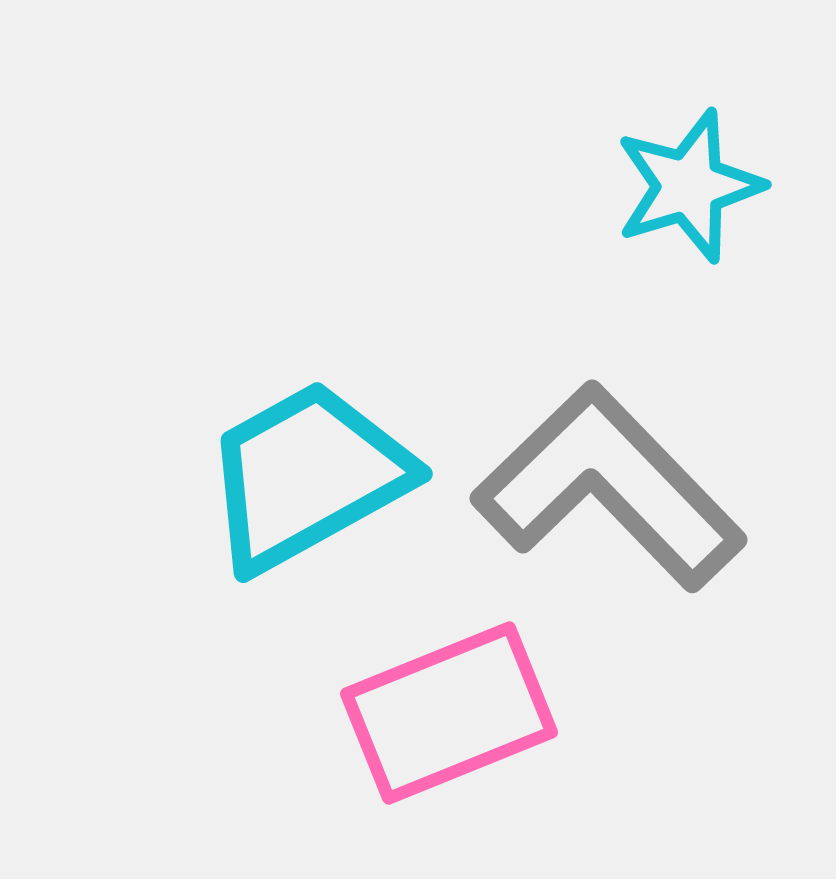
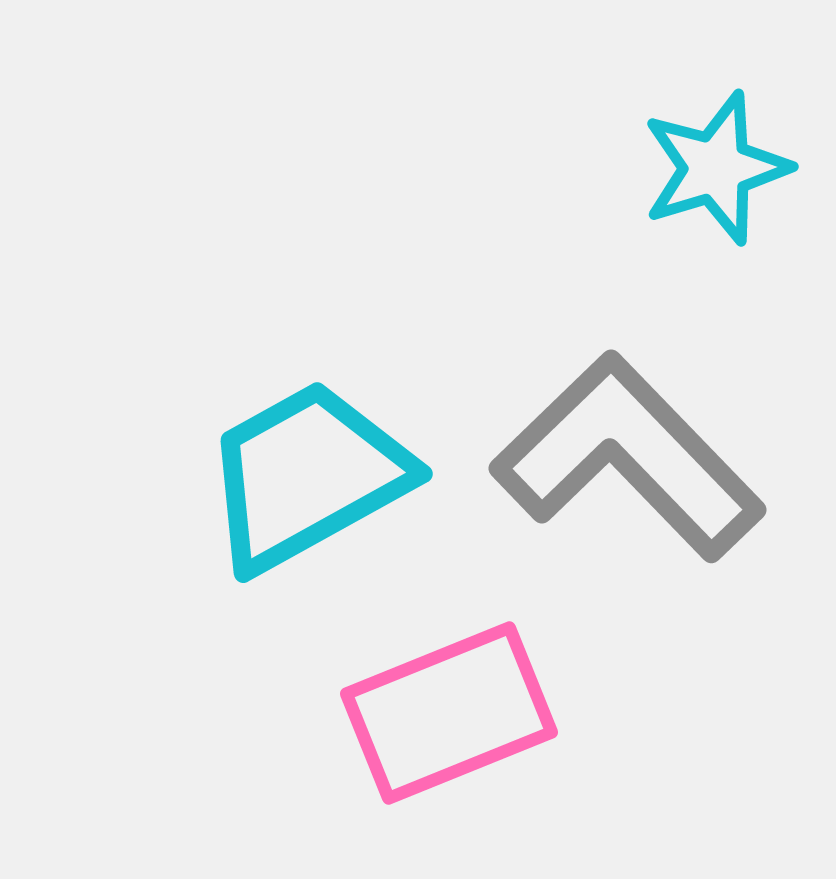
cyan star: moved 27 px right, 18 px up
gray L-shape: moved 19 px right, 30 px up
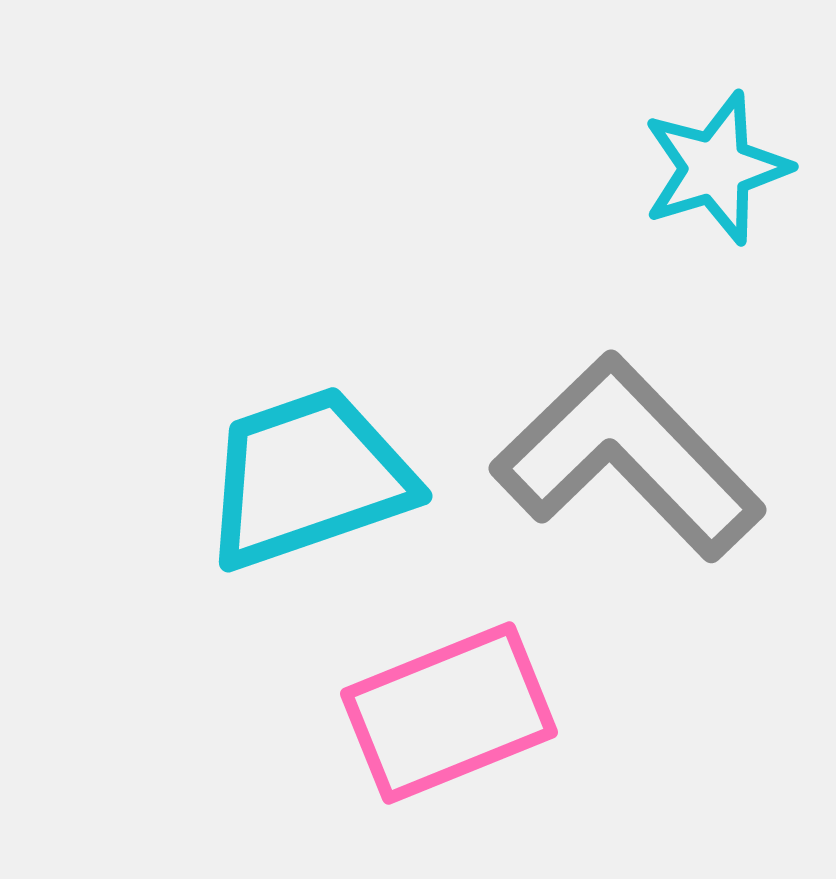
cyan trapezoid: moved 1 px right, 2 px down; rotated 10 degrees clockwise
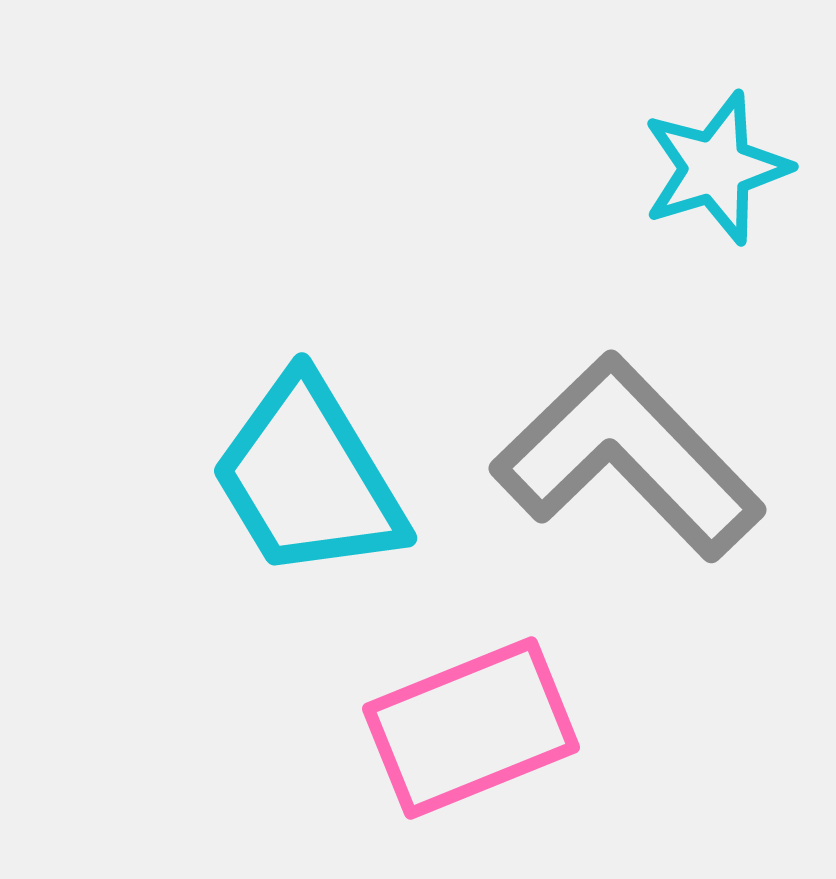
cyan trapezoid: rotated 102 degrees counterclockwise
pink rectangle: moved 22 px right, 15 px down
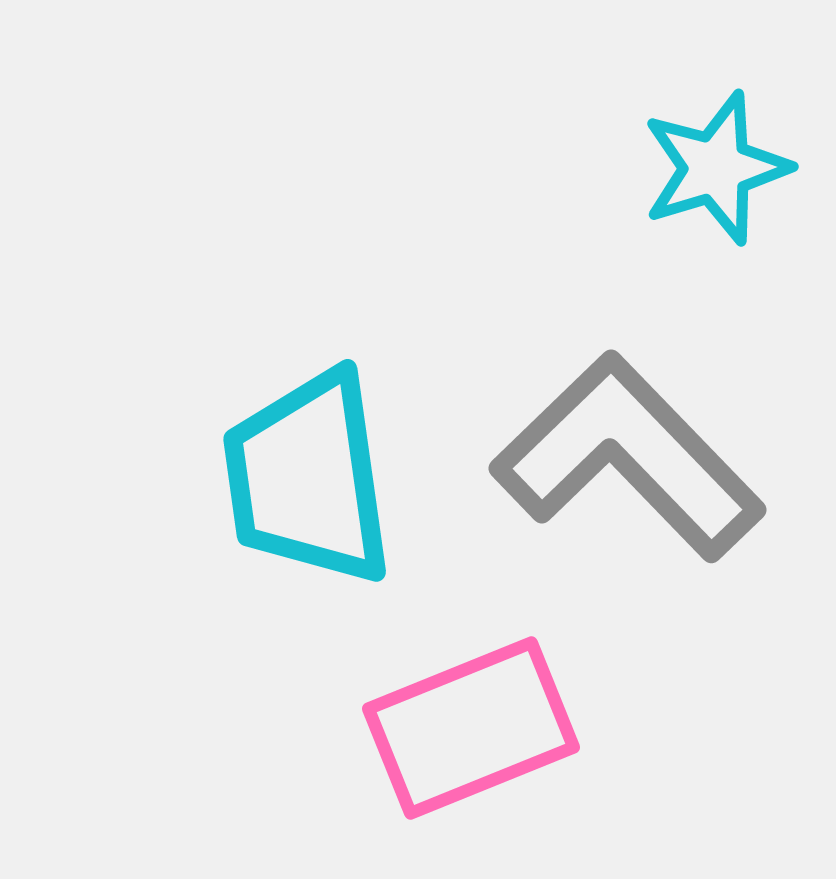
cyan trapezoid: rotated 23 degrees clockwise
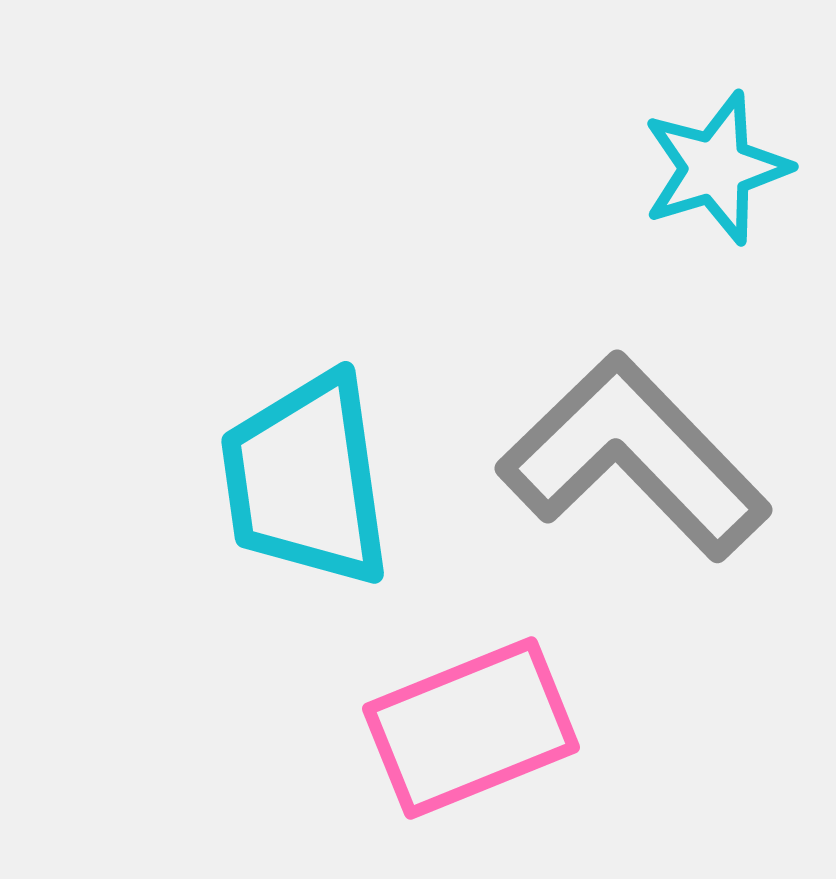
gray L-shape: moved 6 px right
cyan trapezoid: moved 2 px left, 2 px down
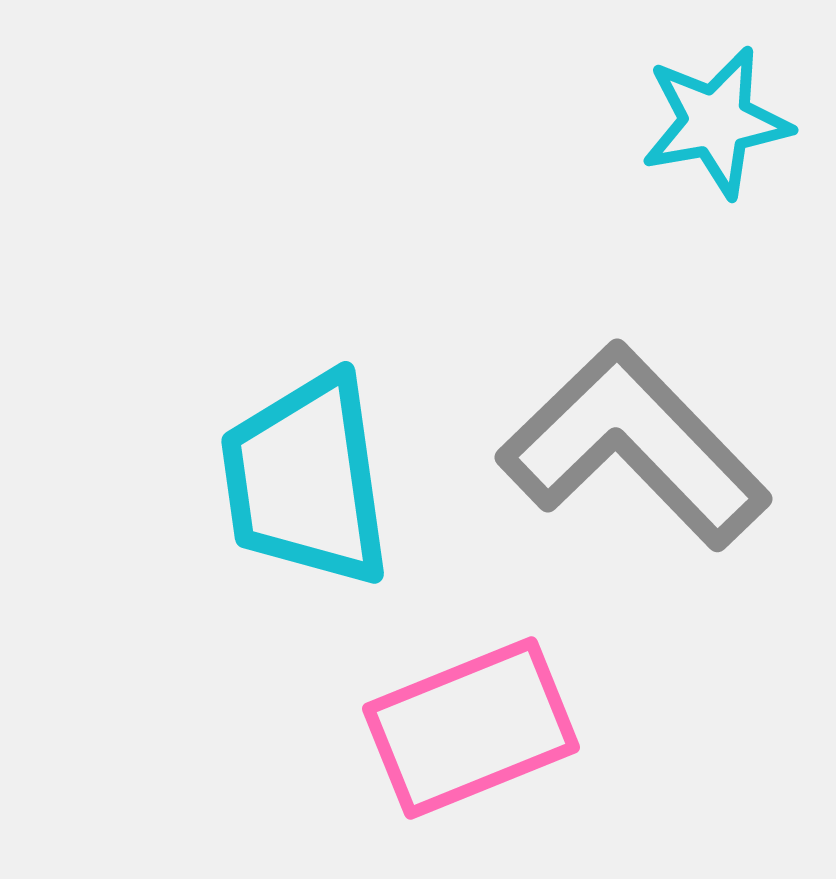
cyan star: moved 46 px up; rotated 7 degrees clockwise
gray L-shape: moved 11 px up
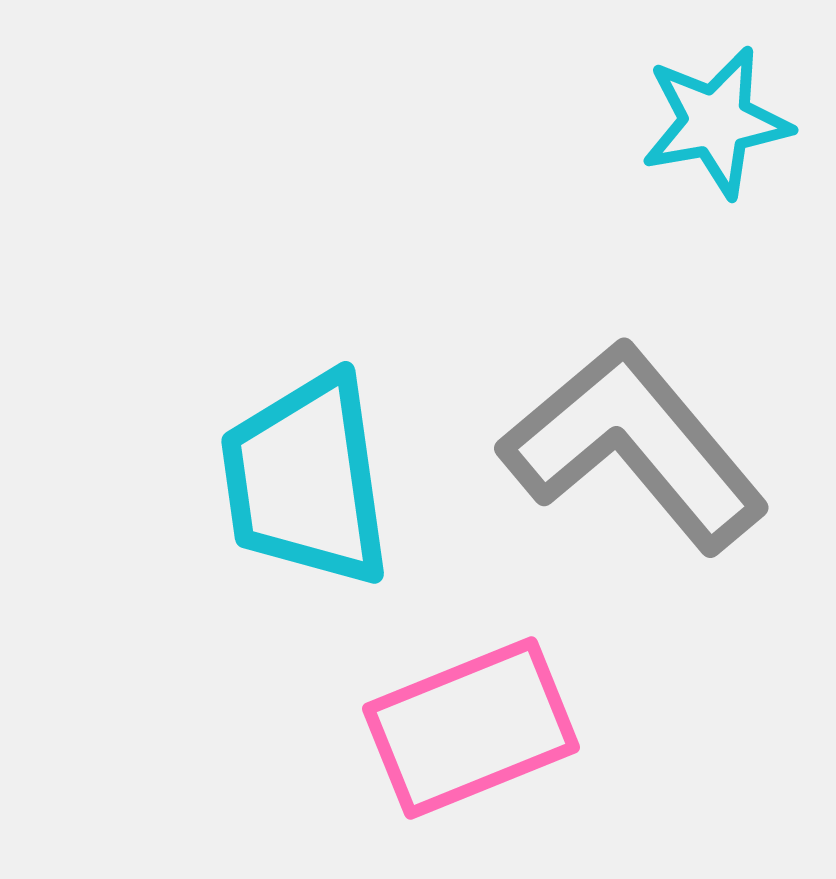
gray L-shape: rotated 4 degrees clockwise
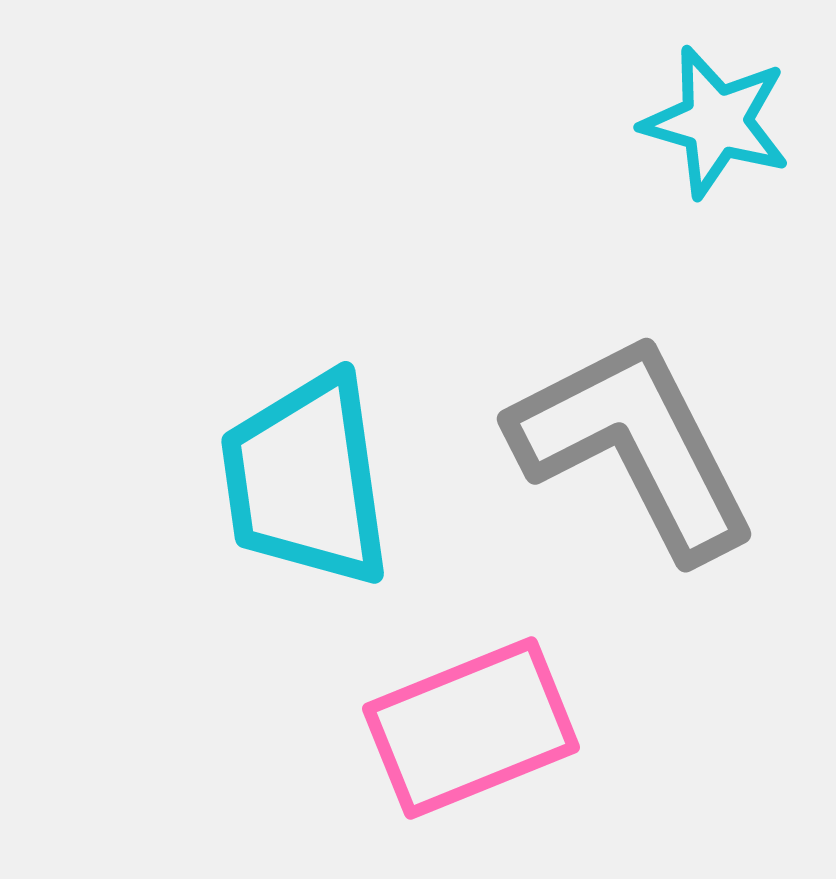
cyan star: rotated 26 degrees clockwise
gray L-shape: rotated 13 degrees clockwise
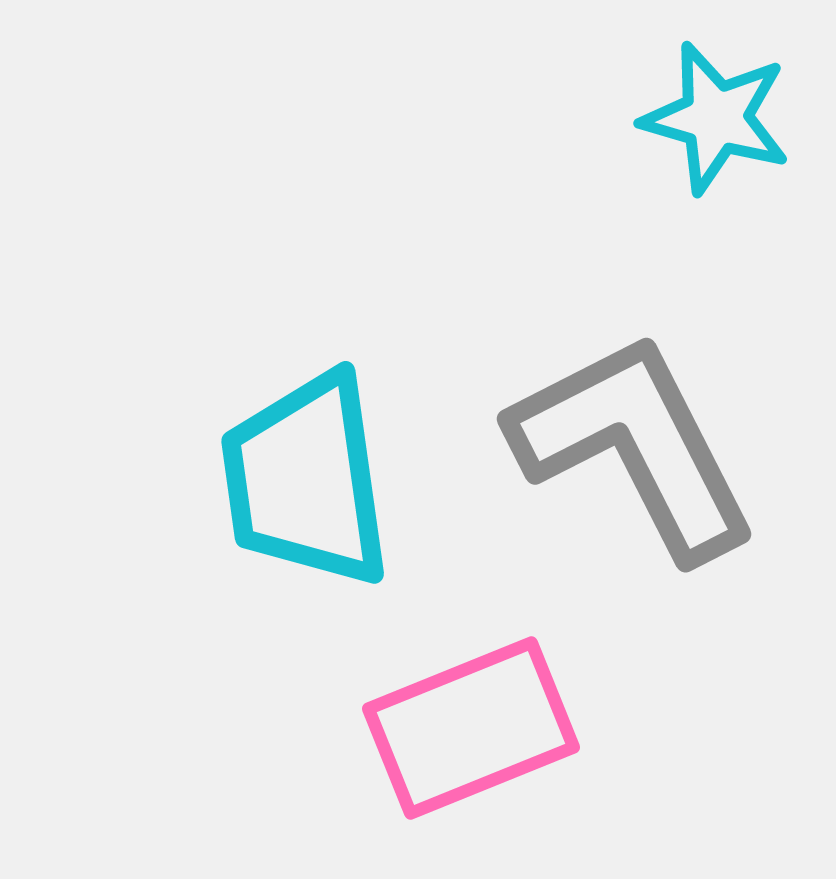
cyan star: moved 4 px up
